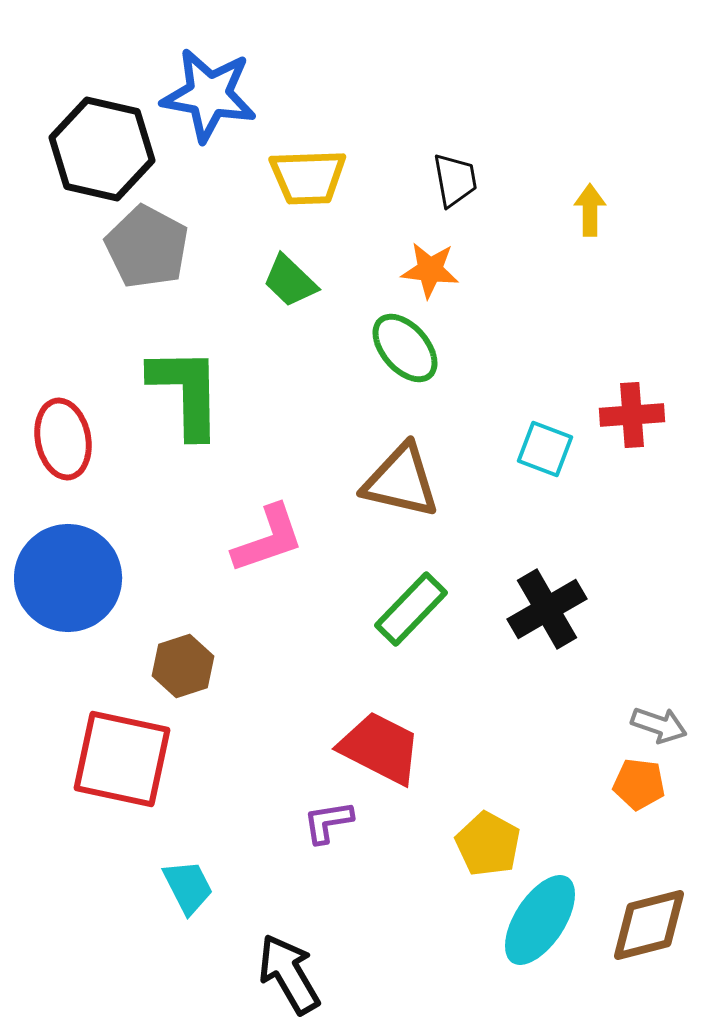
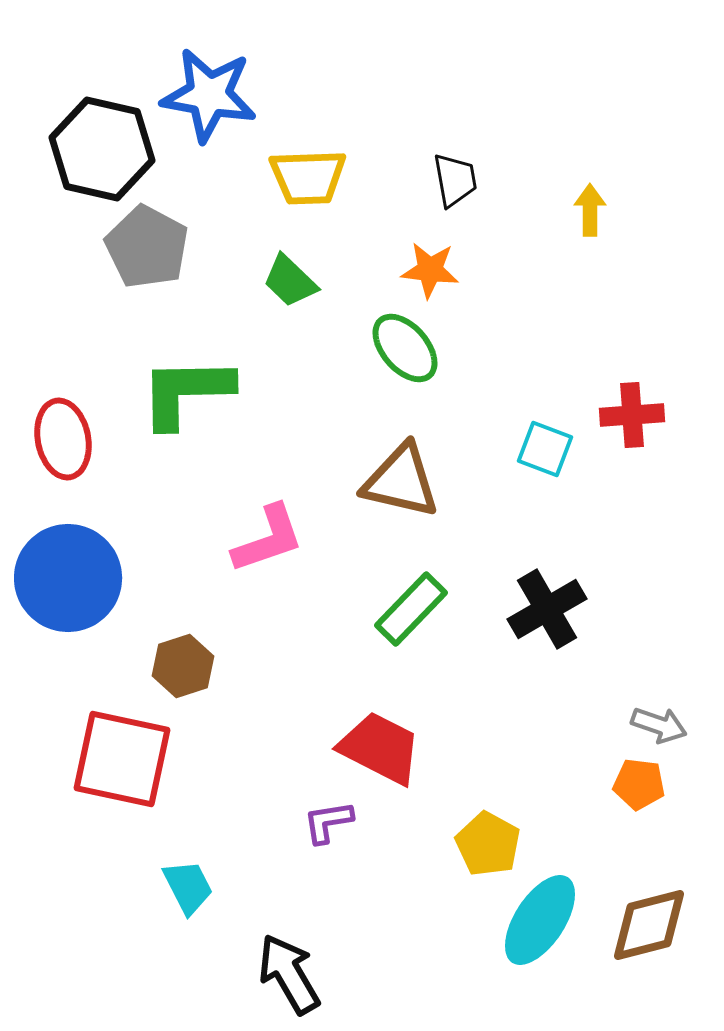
green L-shape: rotated 90 degrees counterclockwise
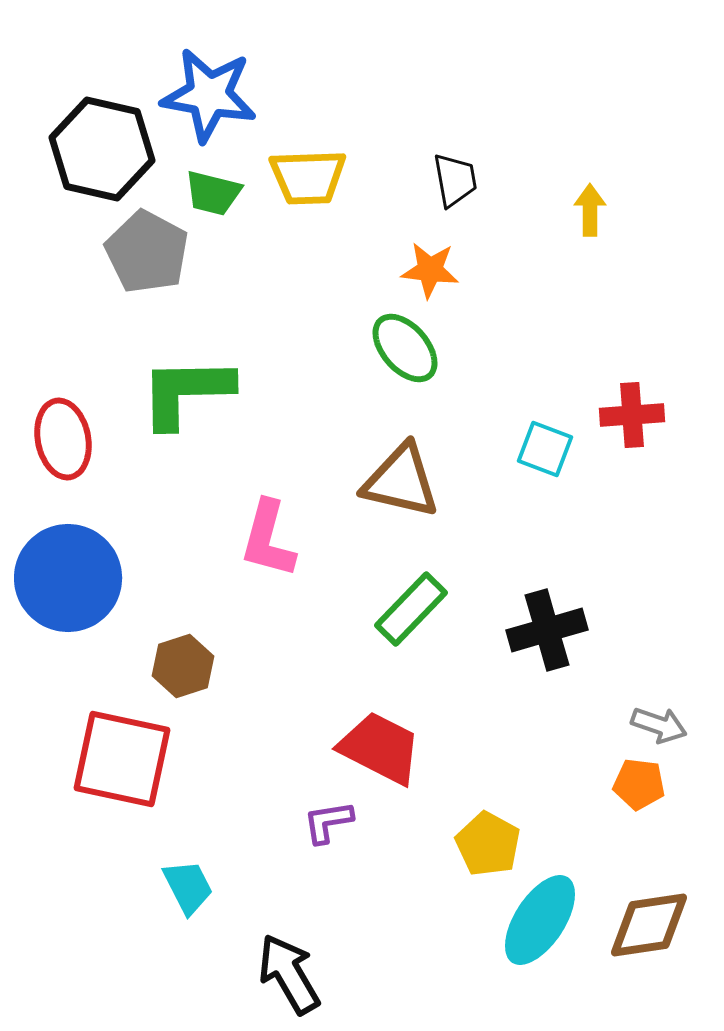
gray pentagon: moved 5 px down
green trapezoid: moved 77 px left, 88 px up; rotated 30 degrees counterclockwise
pink L-shape: rotated 124 degrees clockwise
black cross: moved 21 px down; rotated 14 degrees clockwise
brown diamond: rotated 6 degrees clockwise
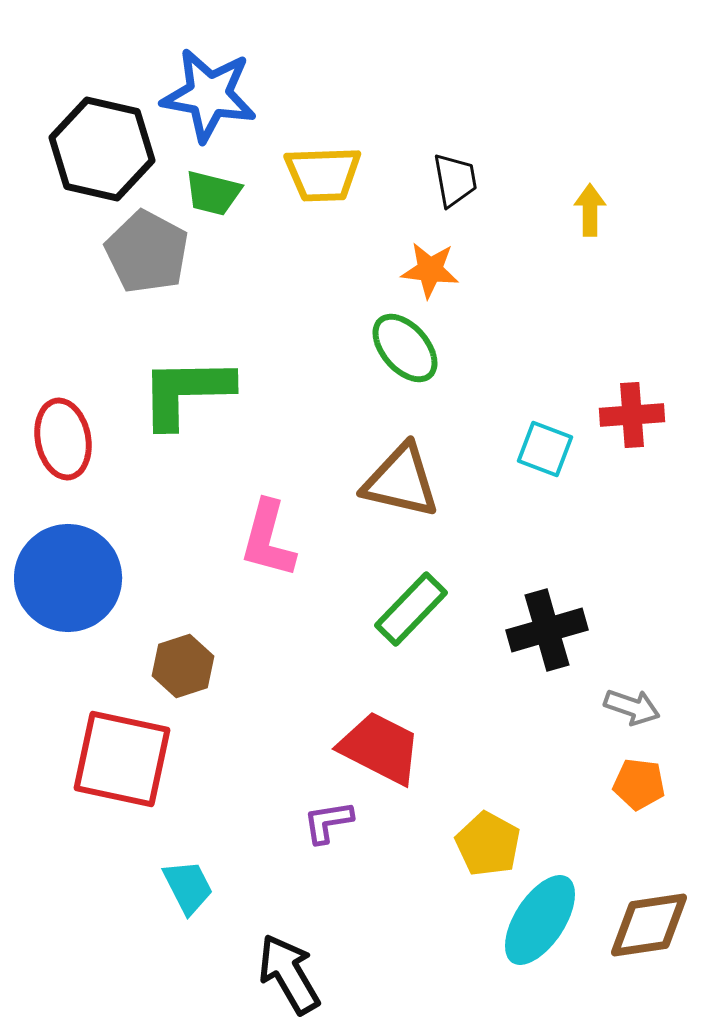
yellow trapezoid: moved 15 px right, 3 px up
gray arrow: moved 27 px left, 18 px up
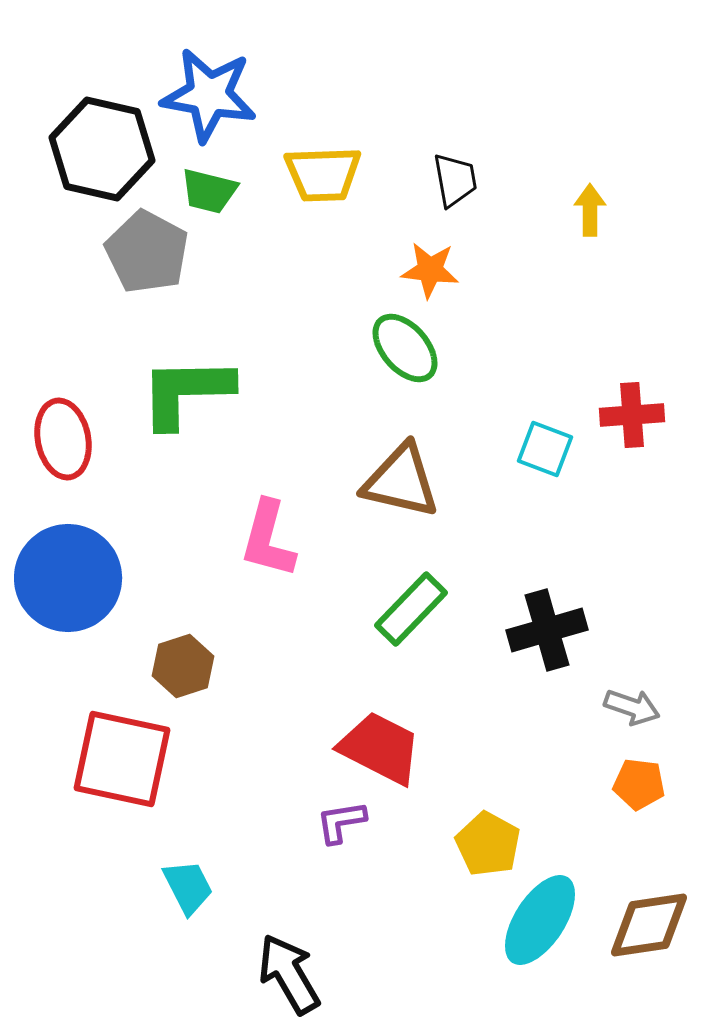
green trapezoid: moved 4 px left, 2 px up
purple L-shape: moved 13 px right
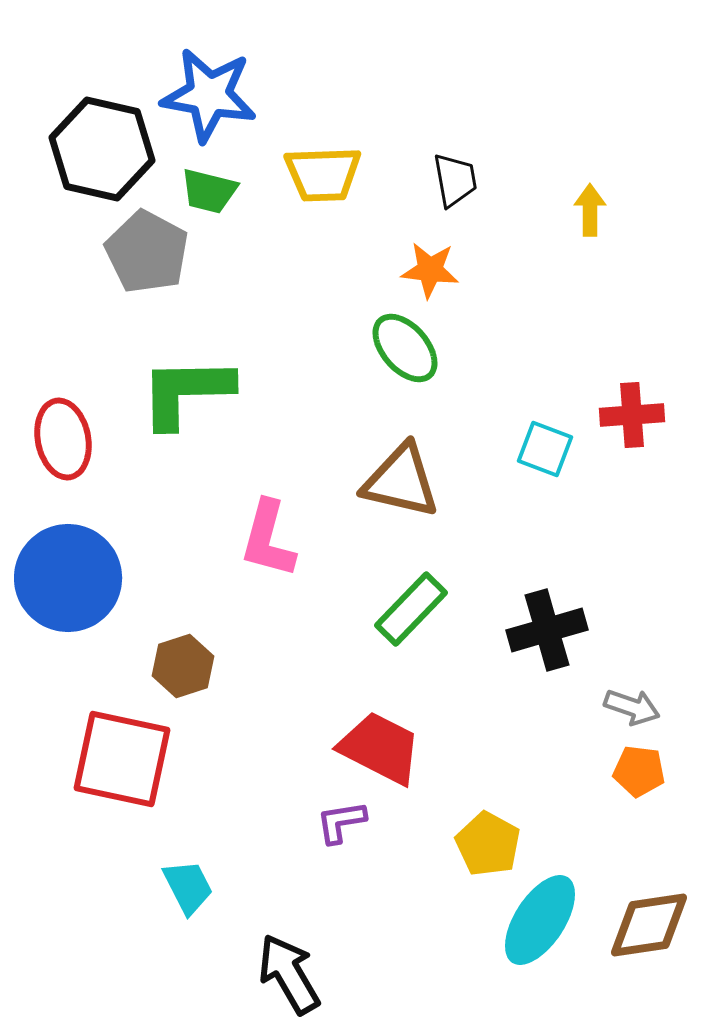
orange pentagon: moved 13 px up
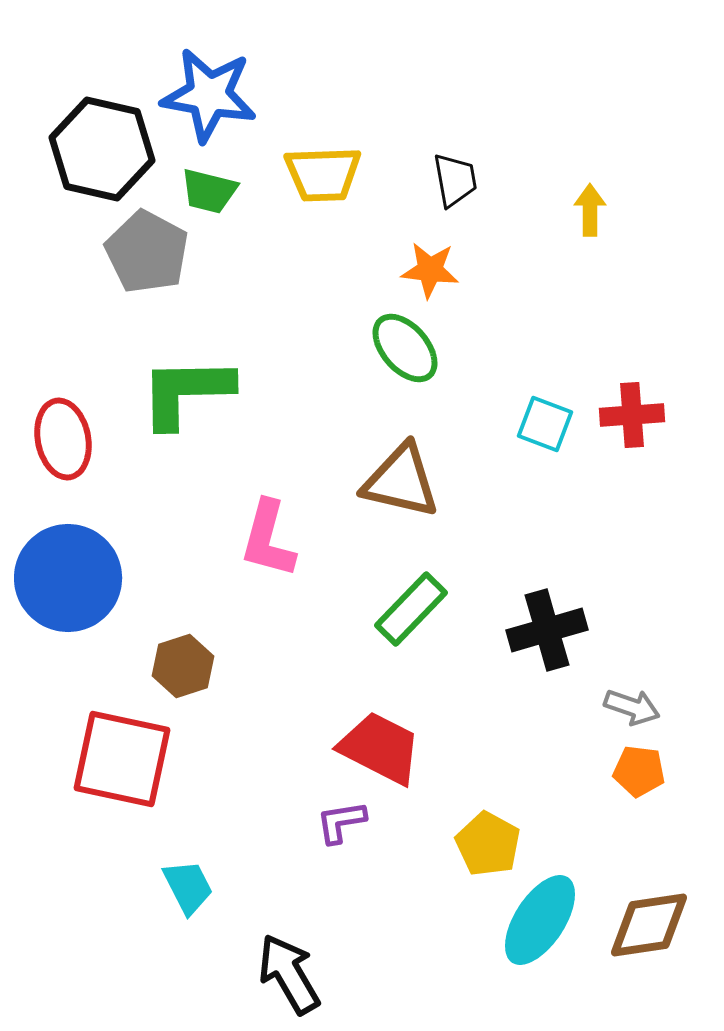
cyan square: moved 25 px up
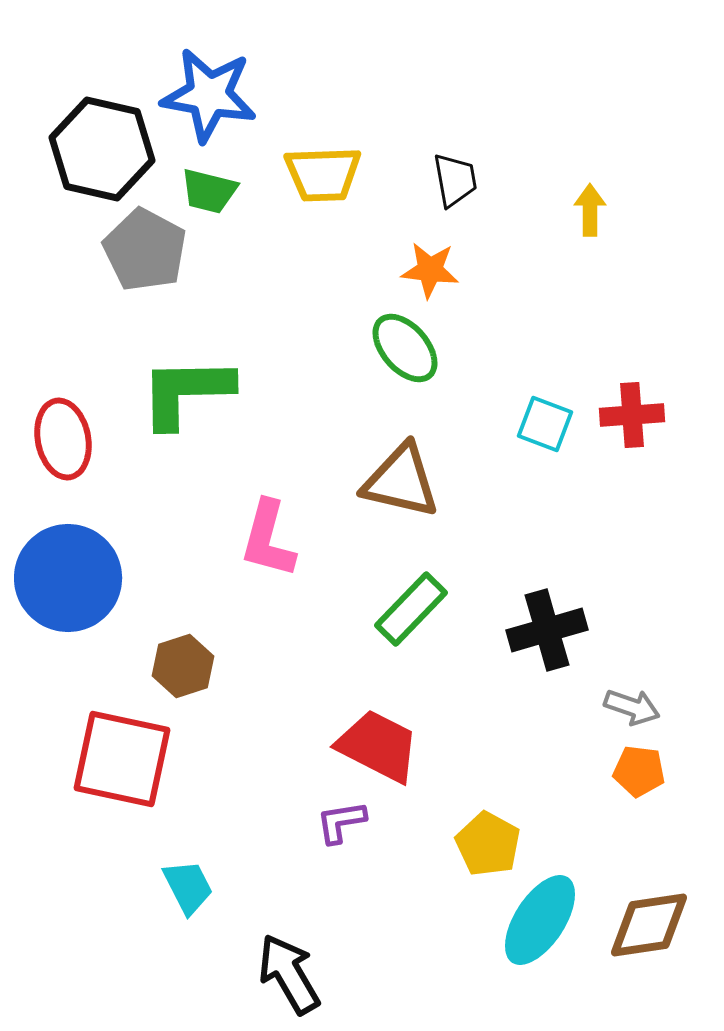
gray pentagon: moved 2 px left, 2 px up
red trapezoid: moved 2 px left, 2 px up
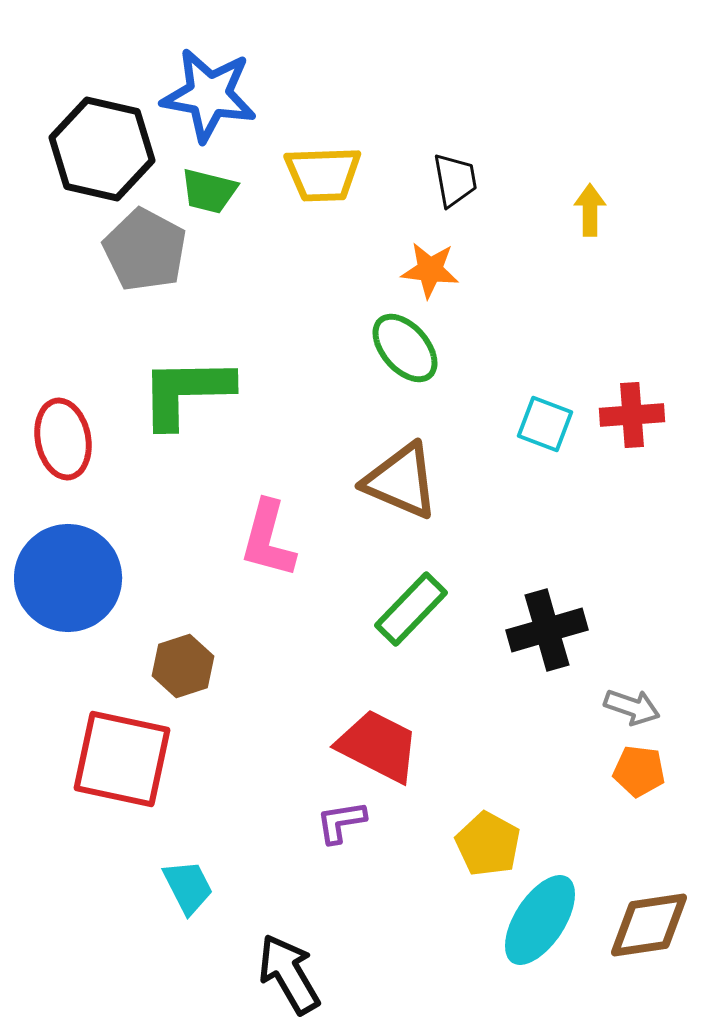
brown triangle: rotated 10 degrees clockwise
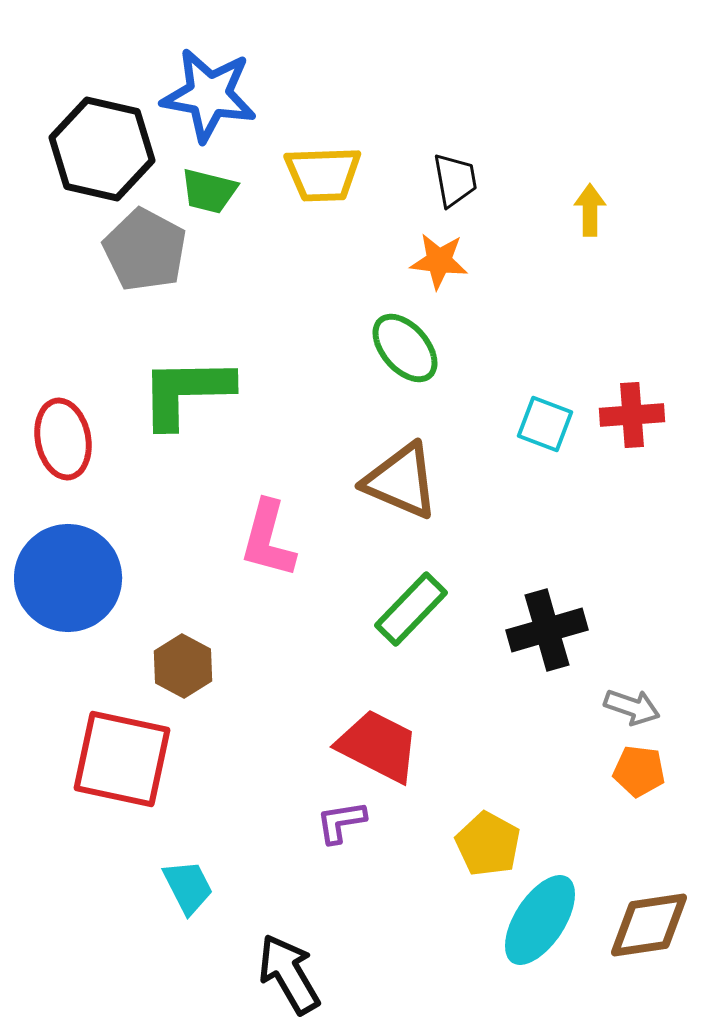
orange star: moved 9 px right, 9 px up
brown hexagon: rotated 14 degrees counterclockwise
